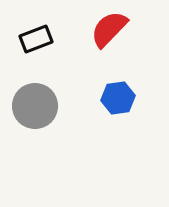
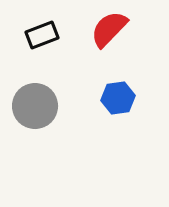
black rectangle: moved 6 px right, 4 px up
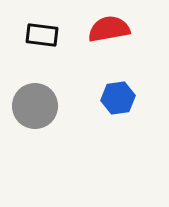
red semicircle: rotated 36 degrees clockwise
black rectangle: rotated 28 degrees clockwise
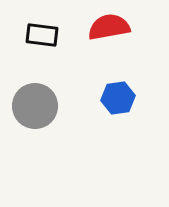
red semicircle: moved 2 px up
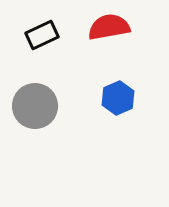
black rectangle: rotated 32 degrees counterclockwise
blue hexagon: rotated 16 degrees counterclockwise
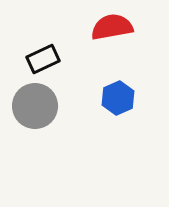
red semicircle: moved 3 px right
black rectangle: moved 1 px right, 24 px down
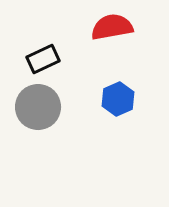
blue hexagon: moved 1 px down
gray circle: moved 3 px right, 1 px down
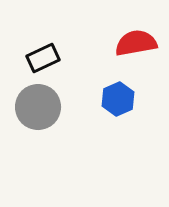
red semicircle: moved 24 px right, 16 px down
black rectangle: moved 1 px up
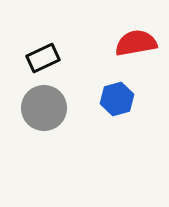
blue hexagon: moved 1 px left; rotated 8 degrees clockwise
gray circle: moved 6 px right, 1 px down
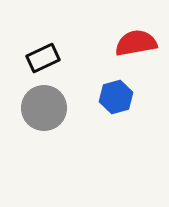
blue hexagon: moved 1 px left, 2 px up
